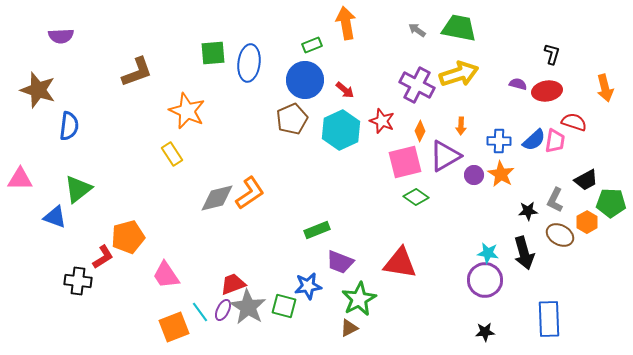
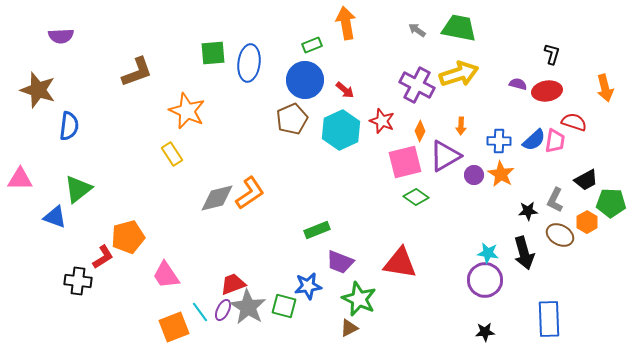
green star at (359, 299): rotated 20 degrees counterclockwise
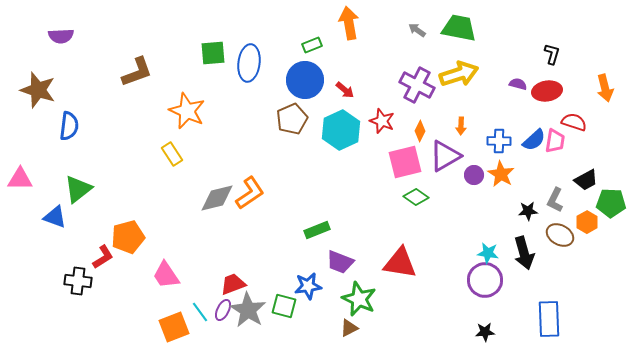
orange arrow at (346, 23): moved 3 px right
gray star at (248, 307): moved 3 px down
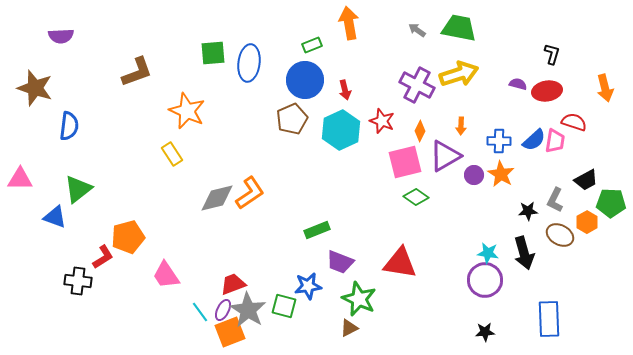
brown star at (38, 90): moved 3 px left, 2 px up
red arrow at (345, 90): rotated 36 degrees clockwise
orange square at (174, 327): moved 56 px right, 5 px down
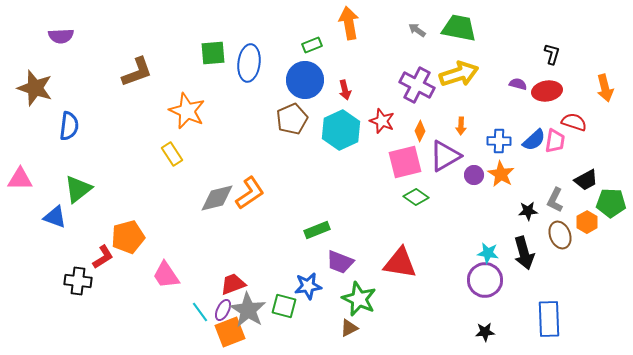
brown ellipse at (560, 235): rotated 40 degrees clockwise
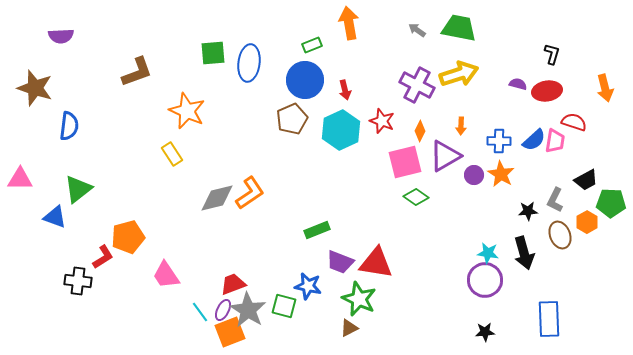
red triangle at (400, 263): moved 24 px left
blue star at (308, 286): rotated 20 degrees clockwise
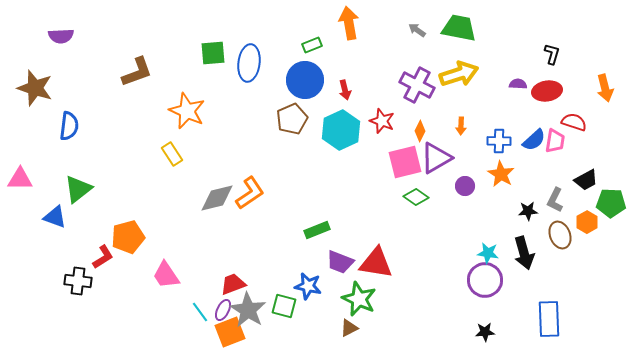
purple semicircle at (518, 84): rotated 12 degrees counterclockwise
purple triangle at (445, 156): moved 9 px left, 2 px down
purple circle at (474, 175): moved 9 px left, 11 px down
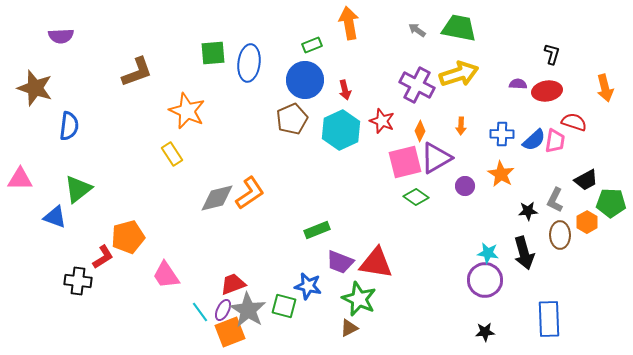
blue cross at (499, 141): moved 3 px right, 7 px up
brown ellipse at (560, 235): rotated 20 degrees clockwise
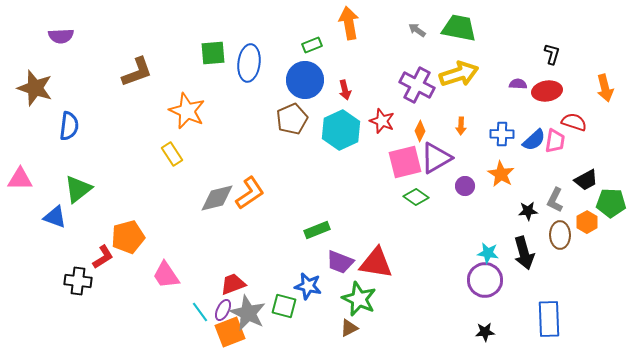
gray star at (248, 310): moved 3 px down; rotated 6 degrees counterclockwise
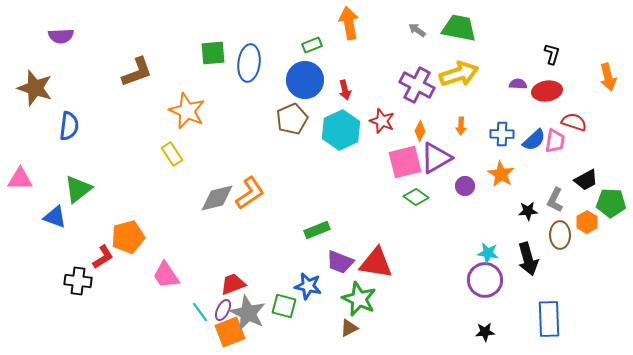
orange arrow at (605, 88): moved 3 px right, 11 px up
black arrow at (524, 253): moved 4 px right, 6 px down
